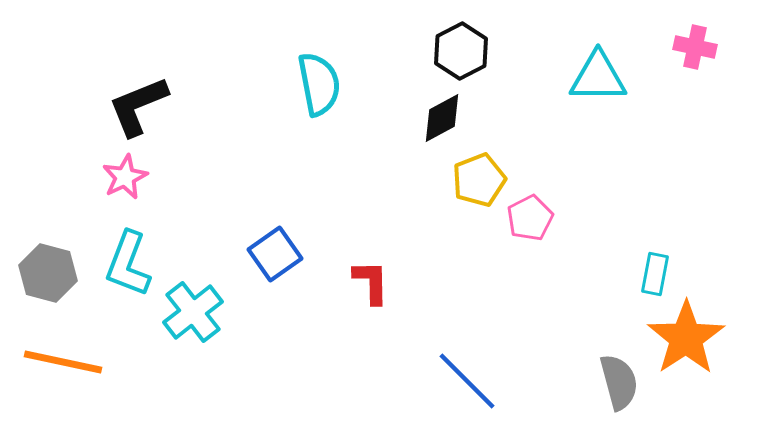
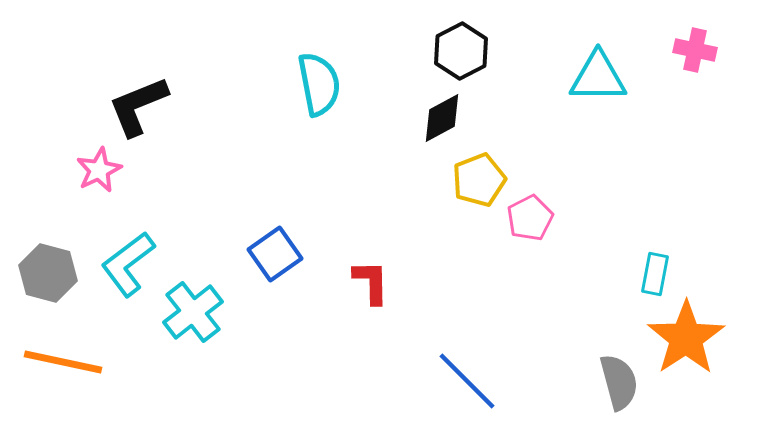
pink cross: moved 3 px down
pink star: moved 26 px left, 7 px up
cyan L-shape: rotated 32 degrees clockwise
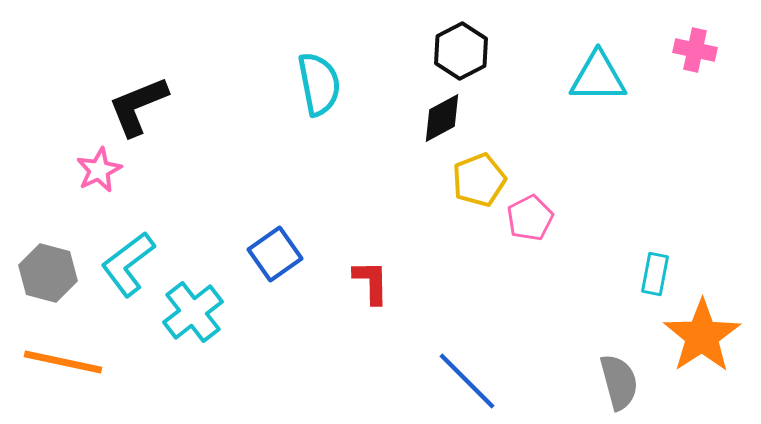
orange star: moved 16 px right, 2 px up
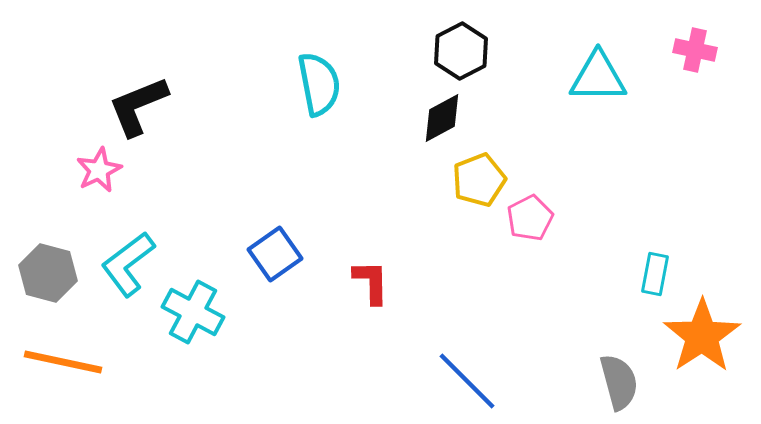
cyan cross: rotated 24 degrees counterclockwise
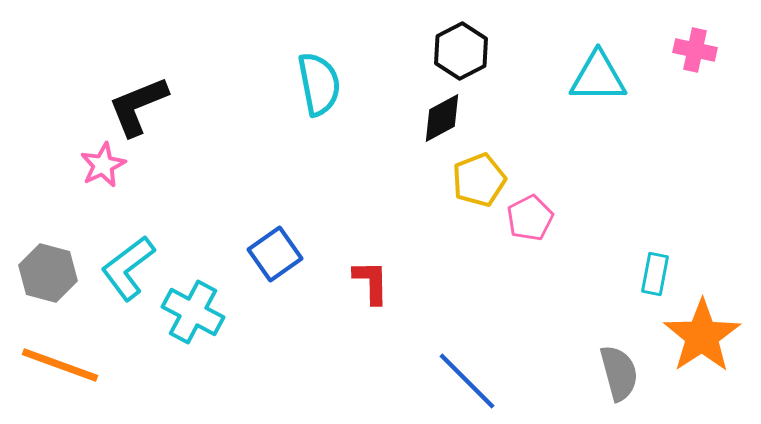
pink star: moved 4 px right, 5 px up
cyan L-shape: moved 4 px down
orange line: moved 3 px left, 3 px down; rotated 8 degrees clockwise
gray semicircle: moved 9 px up
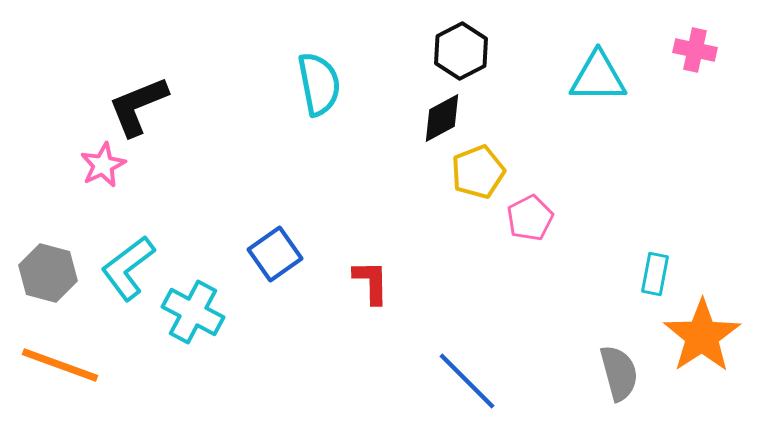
yellow pentagon: moved 1 px left, 8 px up
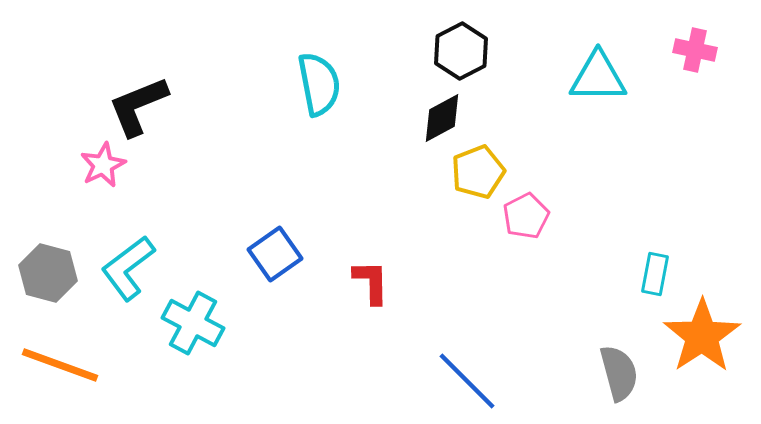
pink pentagon: moved 4 px left, 2 px up
cyan cross: moved 11 px down
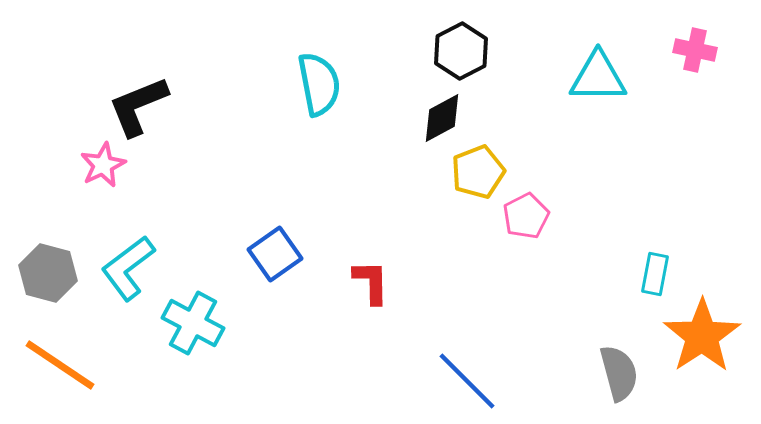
orange line: rotated 14 degrees clockwise
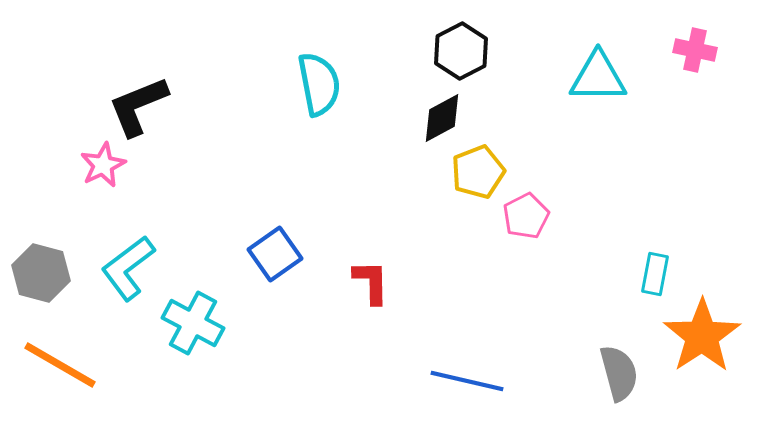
gray hexagon: moved 7 px left
orange line: rotated 4 degrees counterclockwise
blue line: rotated 32 degrees counterclockwise
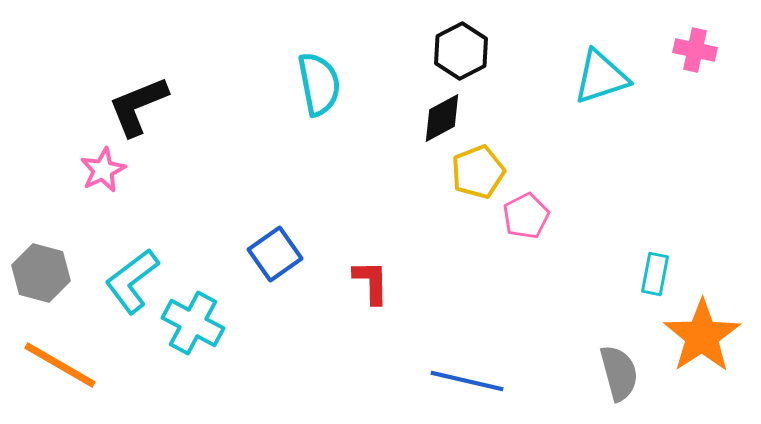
cyan triangle: moved 3 px right; rotated 18 degrees counterclockwise
pink star: moved 5 px down
cyan L-shape: moved 4 px right, 13 px down
